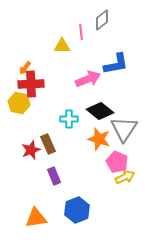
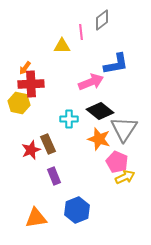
pink arrow: moved 3 px right, 3 px down
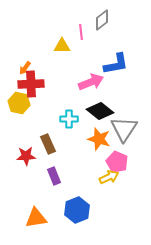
red star: moved 5 px left, 6 px down; rotated 18 degrees clockwise
yellow arrow: moved 16 px left
